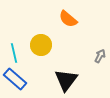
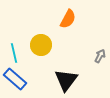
orange semicircle: rotated 102 degrees counterclockwise
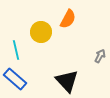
yellow circle: moved 13 px up
cyan line: moved 2 px right, 3 px up
black triangle: moved 1 px right, 1 px down; rotated 20 degrees counterclockwise
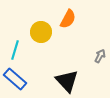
cyan line: moved 1 px left; rotated 30 degrees clockwise
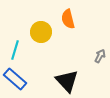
orange semicircle: rotated 138 degrees clockwise
